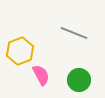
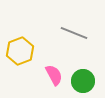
pink semicircle: moved 13 px right
green circle: moved 4 px right, 1 px down
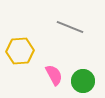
gray line: moved 4 px left, 6 px up
yellow hexagon: rotated 16 degrees clockwise
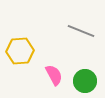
gray line: moved 11 px right, 4 px down
green circle: moved 2 px right
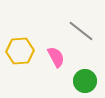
gray line: rotated 16 degrees clockwise
pink semicircle: moved 2 px right, 18 px up
